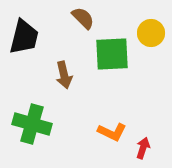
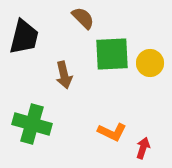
yellow circle: moved 1 px left, 30 px down
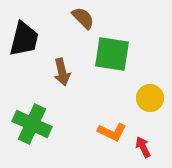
black trapezoid: moved 2 px down
green square: rotated 12 degrees clockwise
yellow circle: moved 35 px down
brown arrow: moved 2 px left, 3 px up
green cross: rotated 9 degrees clockwise
red arrow: moved 1 px up; rotated 45 degrees counterclockwise
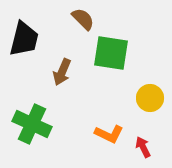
brown semicircle: moved 1 px down
green square: moved 1 px left, 1 px up
brown arrow: rotated 36 degrees clockwise
orange L-shape: moved 3 px left, 2 px down
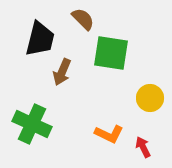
black trapezoid: moved 16 px right
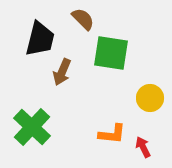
green cross: moved 3 px down; rotated 18 degrees clockwise
orange L-shape: moved 3 px right; rotated 20 degrees counterclockwise
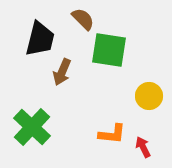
green square: moved 2 px left, 3 px up
yellow circle: moved 1 px left, 2 px up
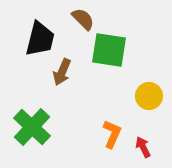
orange L-shape: rotated 72 degrees counterclockwise
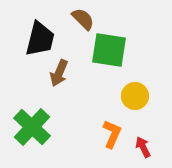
brown arrow: moved 3 px left, 1 px down
yellow circle: moved 14 px left
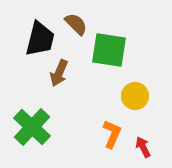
brown semicircle: moved 7 px left, 5 px down
